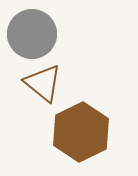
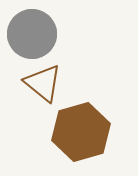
brown hexagon: rotated 10 degrees clockwise
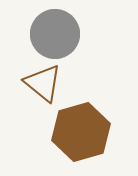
gray circle: moved 23 px right
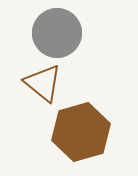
gray circle: moved 2 px right, 1 px up
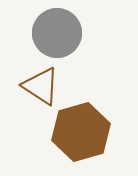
brown triangle: moved 2 px left, 3 px down; rotated 6 degrees counterclockwise
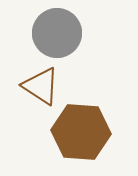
brown hexagon: rotated 20 degrees clockwise
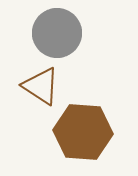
brown hexagon: moved 2 px right
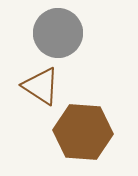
gray circle: moved 1 px right
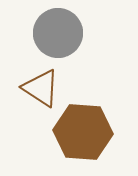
brown triangle: moved 2 px down
